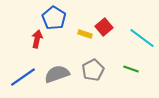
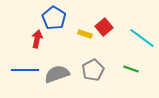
blue line: moved 2 px right, 7 px up; rotated 36 degrees clockwise
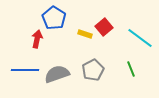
cyan line: moved 2 px left
green line: rotated 49 degrees clockwise
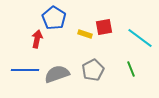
red square: rotated 30 degrees clockwise
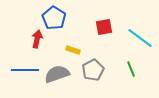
yellow rectangle: moved 12 px left, 16 px down
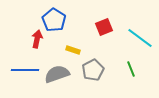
blue pentagon: moved 2 px down
red square: rotated 12 degrees counterclockwise
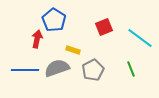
gray semicircle: moved 6 px up
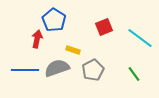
green line: moved 3 px right, 5 px down; rotated 14 degrees counterclockwise
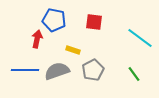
blue pentagon: rotated 20 degrees counterclockwise
red square: moved 10 px left, 5 px up; rotated 30 degrees clockwise
gray semicircle: moved 3 px down
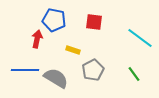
gray semicircle: moved 1 px left, 7 px down; rotated 50 degrees clockwise
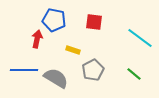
blue line: moved 1 px left
green line: rotated 14 degrees counterclockwise
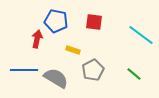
blue pentagon: moved 2 px right, 1 px down
cyan line: moved 1 px right, 3 px up
